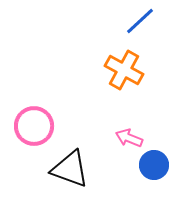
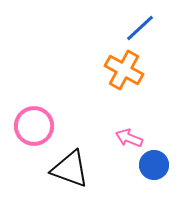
blue line: moved 7 px down
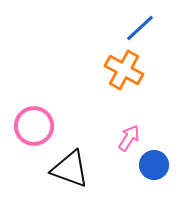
pink arrow: rotated 100 degrees clockwise
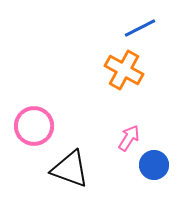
blue line: rotated 16 degrees clockwise
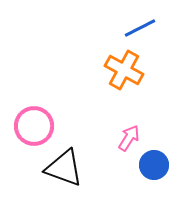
black triangle: moved 6 px left, 1 px up
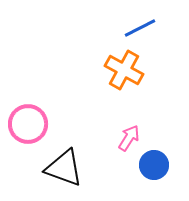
pink circle: moved 6 px left, 2 px up
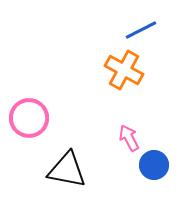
blue line: moved 1 px right, 2 px down
pink circle: moved 1 px right, 6 px up
pink arrow: rotated 60 degrees counterclockwise
black triangle: moved 3 px right, 2 px down; rotated 9 degrees counterclockwise
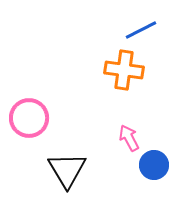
orange cross: rotated 21 degrees counterclockwise
black triangle: rotated 48 degrees clockwise
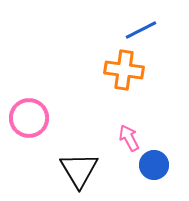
black triangle: moved 12 px right
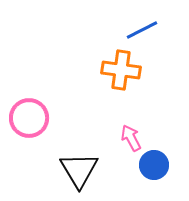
blue line: moved 1 px right
orange cross: moved 3 px left
pink arrow: moved 2 px right
